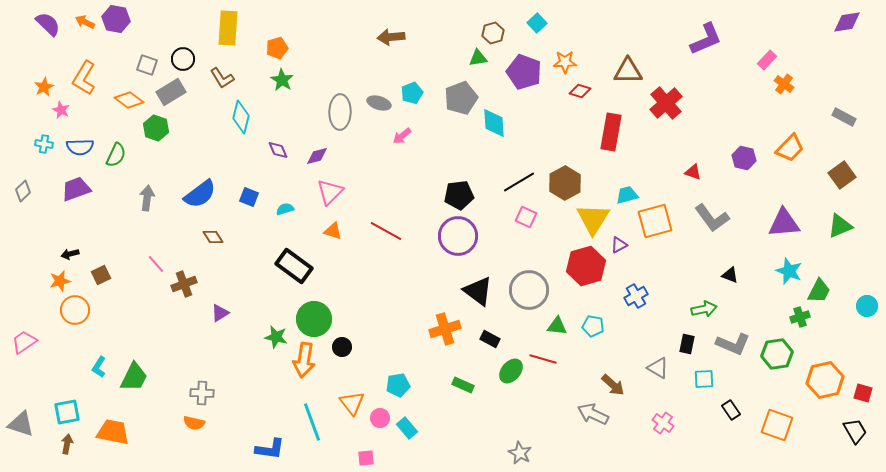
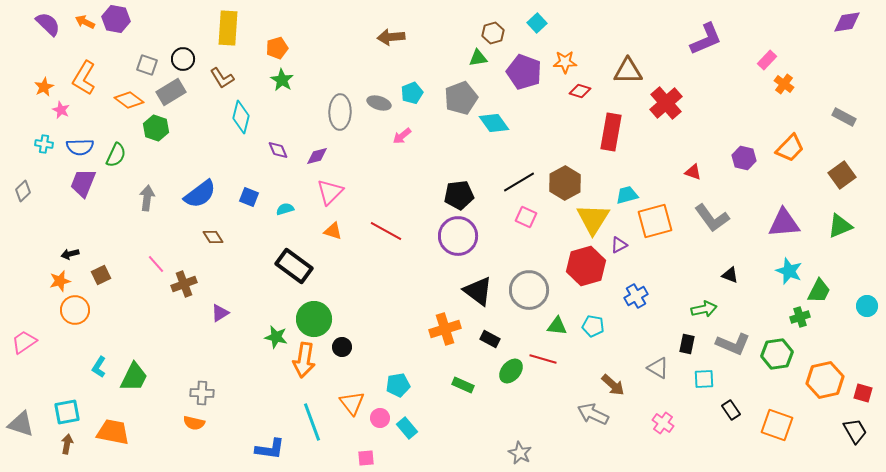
cyan diamond at (494, 123): rotated 32 degrees counterclockwise
purple trapezoid at (76, 189): moved 7 px right, 6 px up; rotated 48 degrees counterclockwise
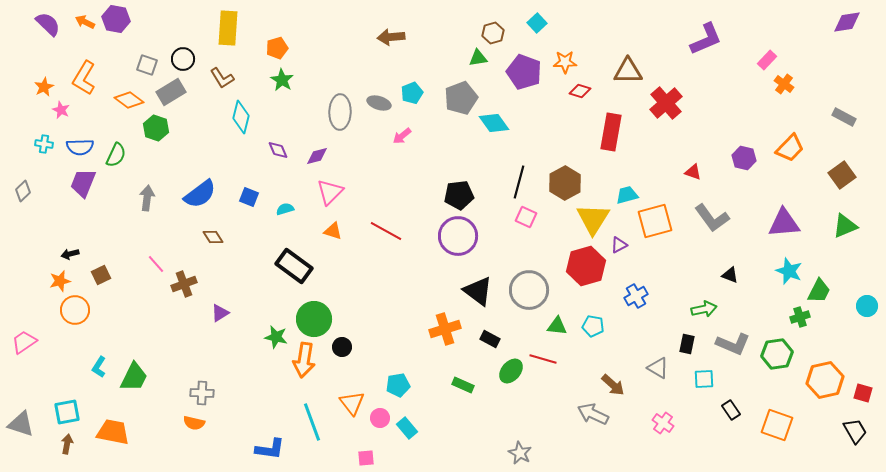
black line at (519, 182): rotated 44 degrees counterclockwise
green triangle at (840, 226): moved 5 px right
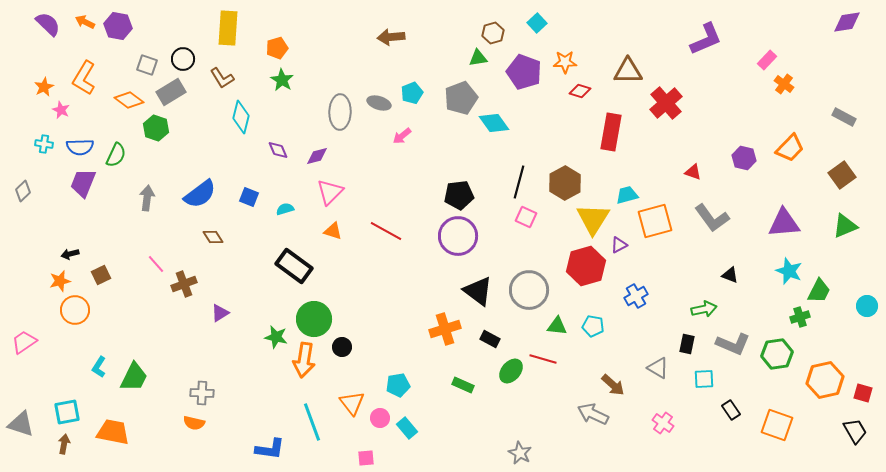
purple hexagon at (116, 19): moved 2 px right, 7 px down
brown arrow at (67, 444): moved 3 px left
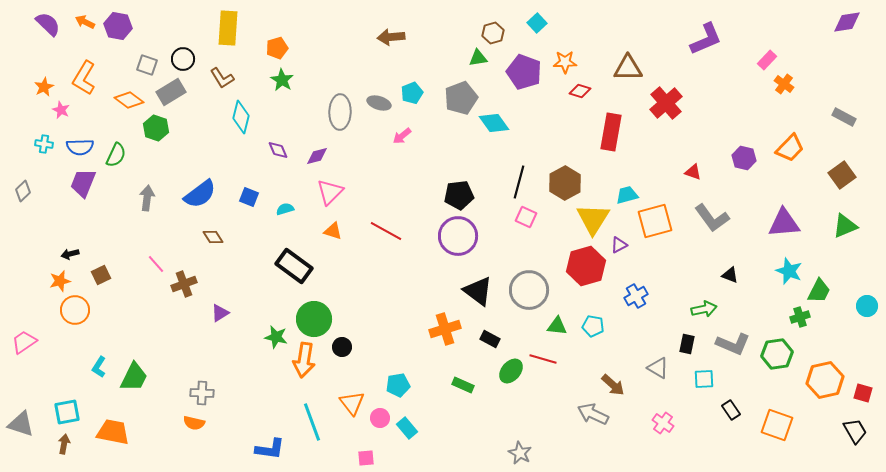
brown triangle at (628, 71): moved 3 px up
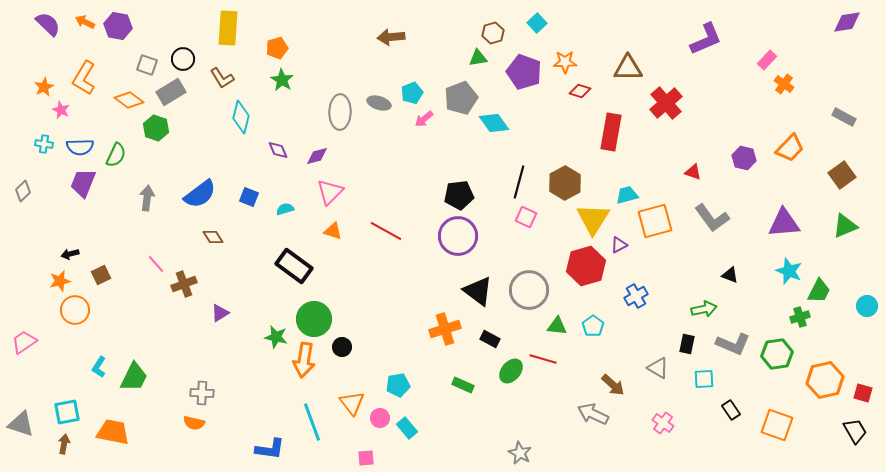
pink arrow at (402, 136): moved 22 px right, 17 px up
cyan pentagon at (593, 326): rotated 25 degrees clockwise
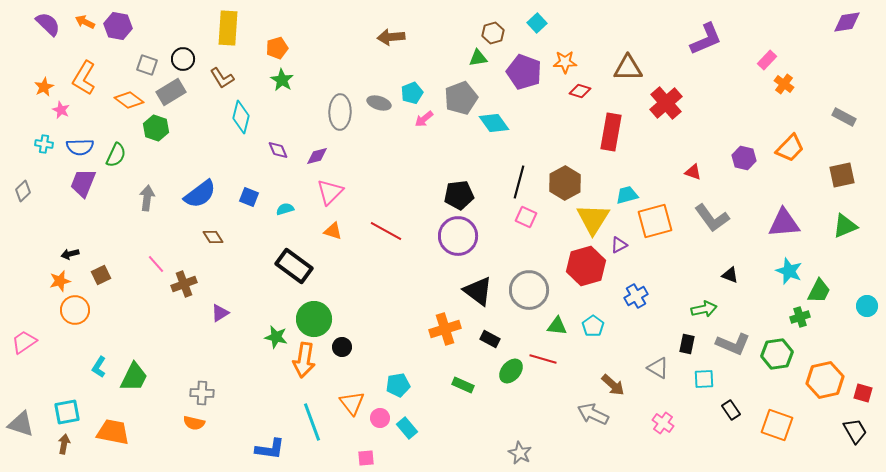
brown square at (842, 175): rotated 24 degrees clockwise
